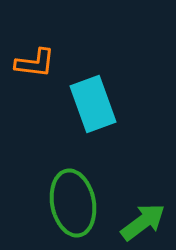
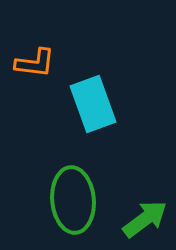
green ellipse: moved 3 px up; rotated 6 degrees clockwise
green arrow: moved 2 px right, 3 px up
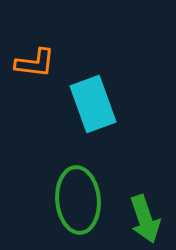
green ellipse: moved 5 px right
green arrow: rotated 108 degrees clockwise
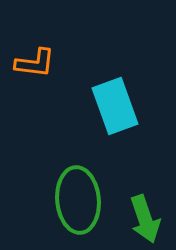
cyan rectangle: moved 22 px right, 2 px down
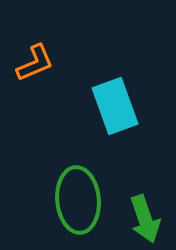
orange L-shape: rotated 30 degrees counterclockwise
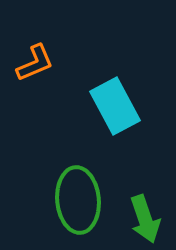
cyan rectangle: rotated 8 degrees counterclockwise
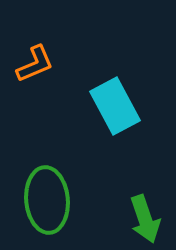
orange L-shape: moved 1 px down
green ellipse: moved 31 px left
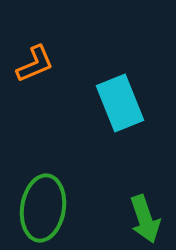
cyan rectangle: moved 5 px right, 3 px up; rotated 6 degrees clockwise
green ellipse: moved 4 px left, 8 px down; rotated 14 degrees clockwise
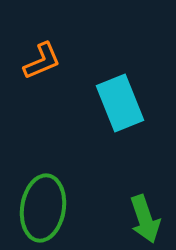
orange L-shape: moved 7 px right, 3 px up
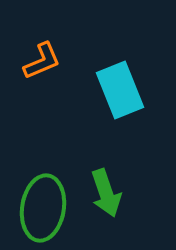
cyan rectangle: moved 13 px up
green arrow: moved 39 px left, 26 px up
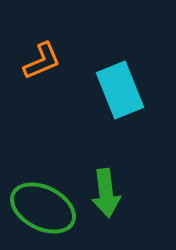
green arrow: rotated 12 degrees clockwise
green ellipse: rotated 72 degrees counterclockwise
